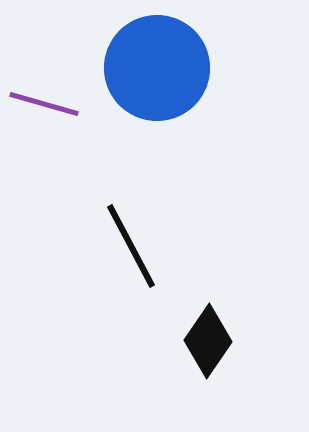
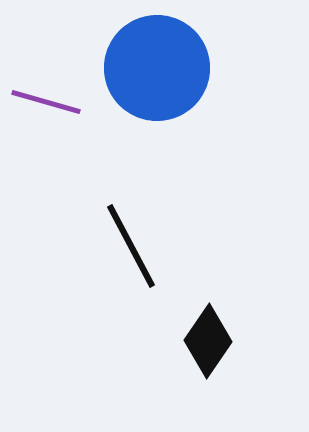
purple line: moved 2 px right, 2 px up
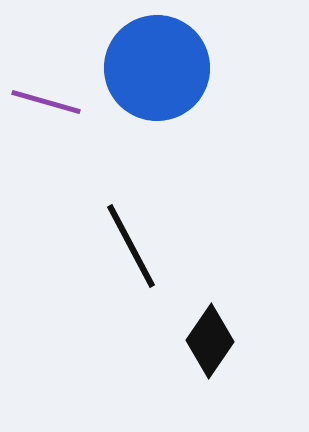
black diamond: moved 2 px right
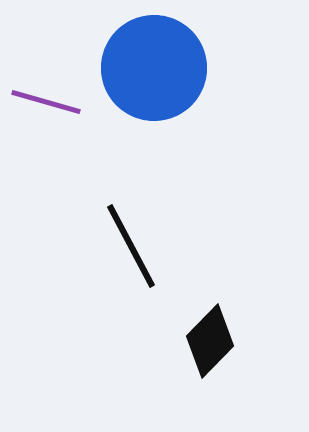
blue circle: moved 3 px left
black diamond: rotated 10 degrees clockwise
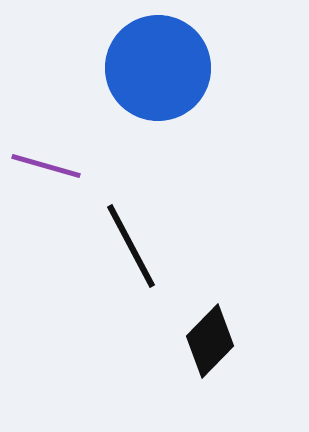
blue circle: moved 4 px right
purple line: moved 64 px down
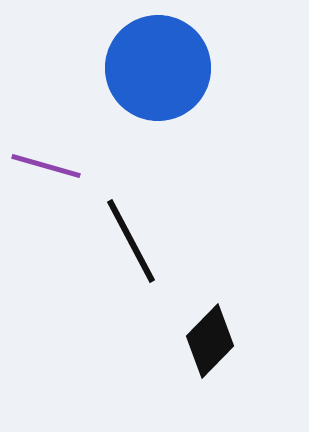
black line: moved 5 px up
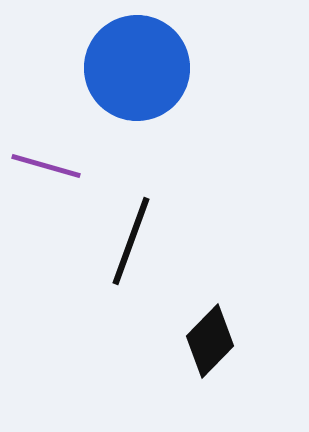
blue circle: moved 21 px left
black line: rotated 48 degrees clockwise
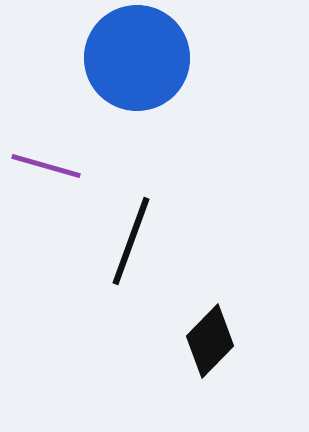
blue circle: moved 10 px up
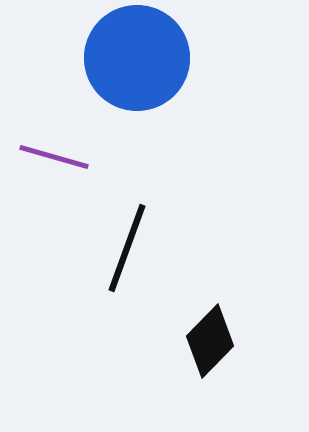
purple line: moved 8 px right, 9 px up
black line: moved 4 px left, 7 px down
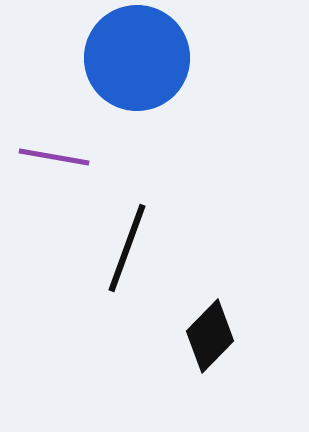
purple line: rotated 6 degrees counterclockwise
black diamond: moved 5 px up
